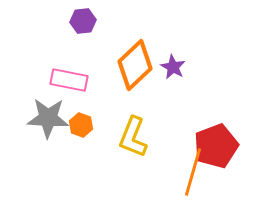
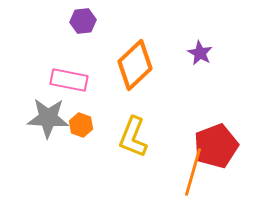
purple star: moved 27 px right, 14 px up
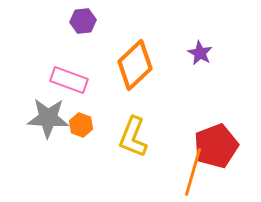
pink rectangle: rotated 9 degrees clockwise
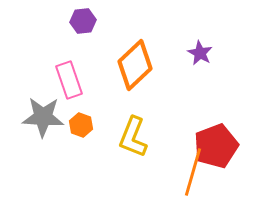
pink rectangle: rotated 51 degrees clockwise
gray star: moved 5 px left, 1 px up
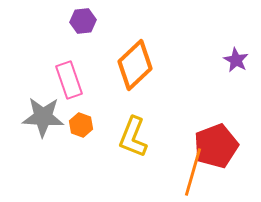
purple star: moved 36 px right, 7 px down
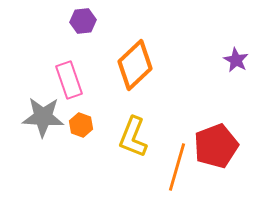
orange line: moved 16 px left, 5 px up
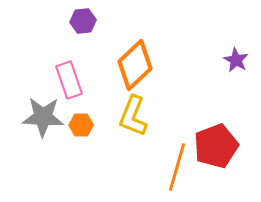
orange hexagon: rotated 20 degrees counterclockwise
yellow L-shape: moved 21 px up
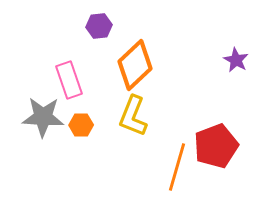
purple hexagon: moved 16 px right, 5 px down
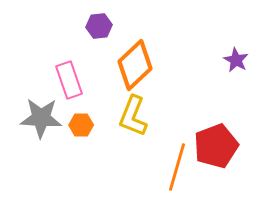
gray star: moved 2 px left, 1 px down
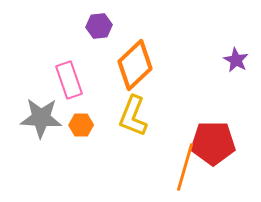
red pentagon: moved 3 px left, 3 px up; rotated 21 degrees clockwise
orange line: moved 8 px right
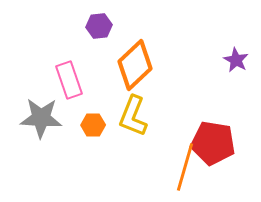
orange hexagon: moved 12 px right
red pentagon: rotated 9 degrees clockwise
